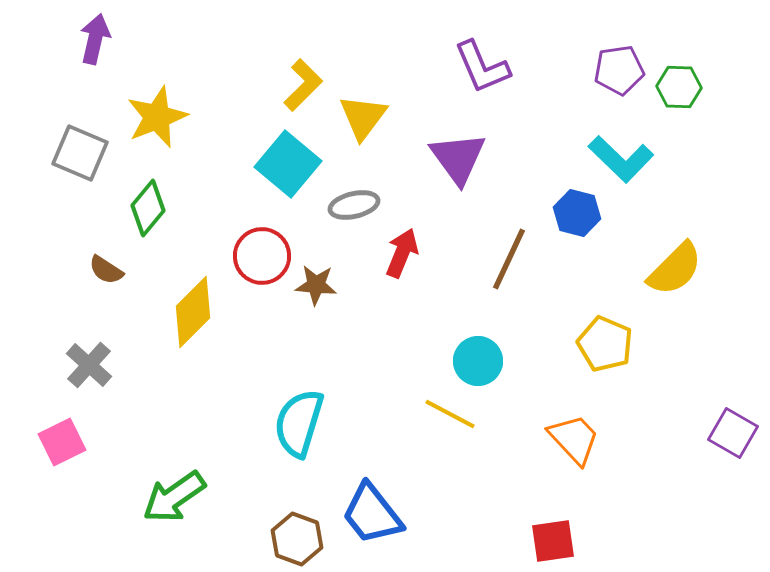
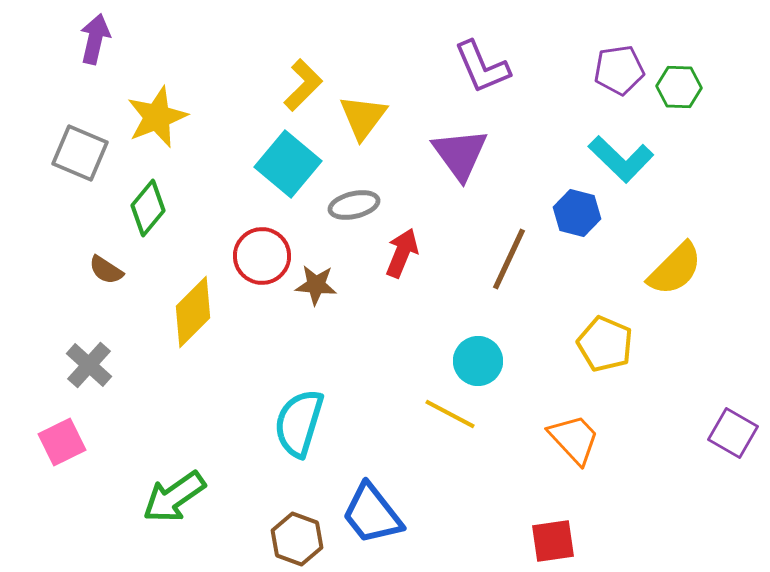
purple triangle: moved 2 px right, 4 px up
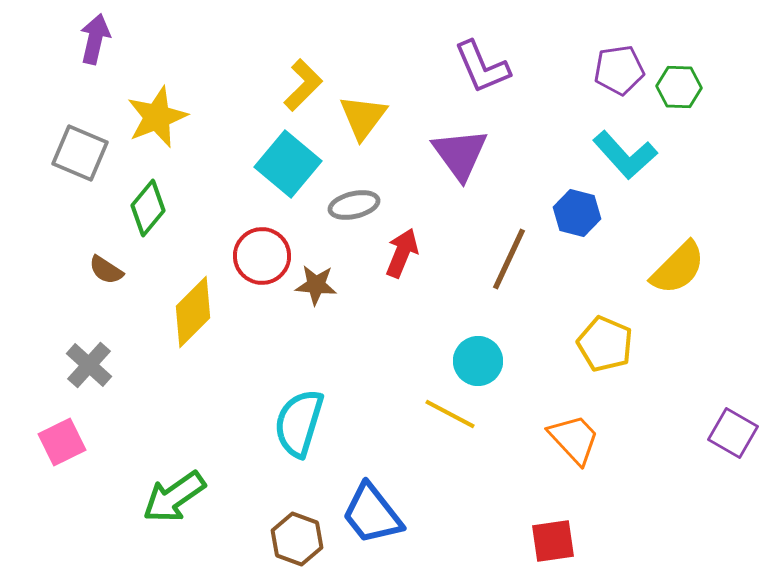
cyan L-shape: moved 4 px right, 4 px up; rotated 4 degrees clockwise
yellow semicircle: moved 3 px right, 1 px up
